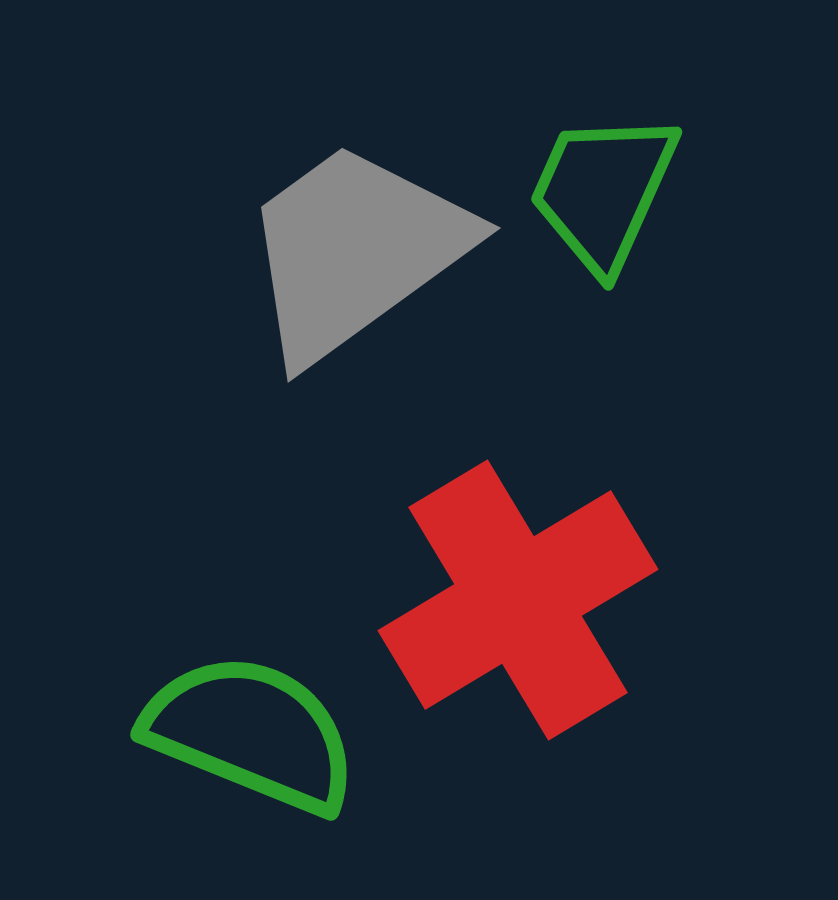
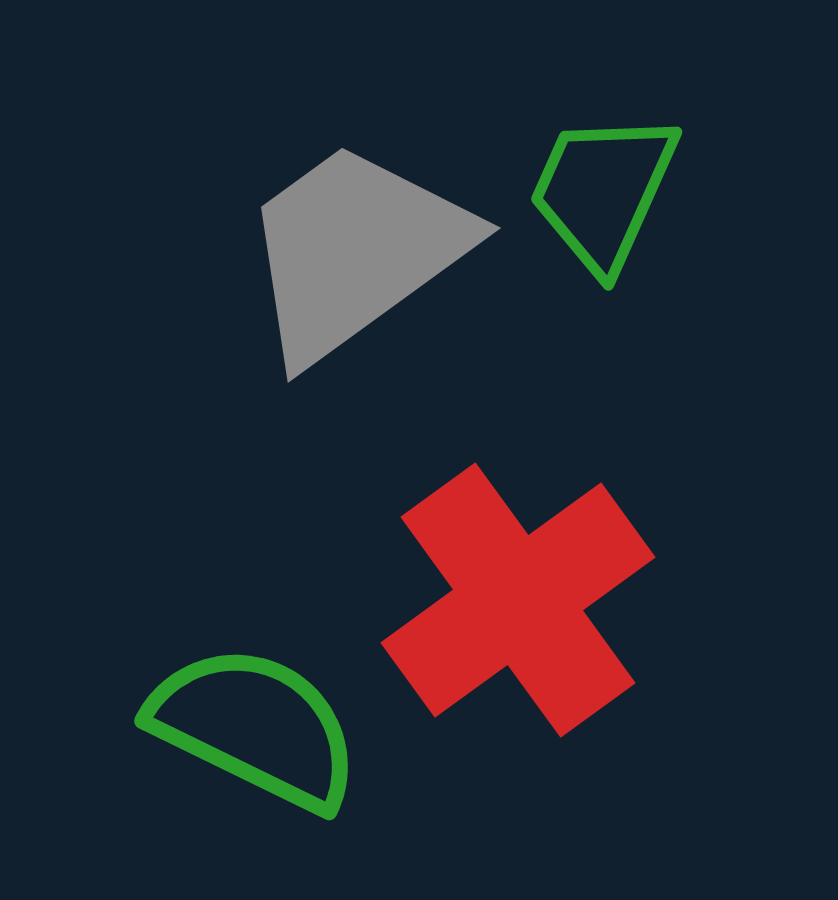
red cross: rotated 5 degrees counterclockwise
green semicircle: moved 4 px right, 6 px up; rotated 4 degrees clockwise
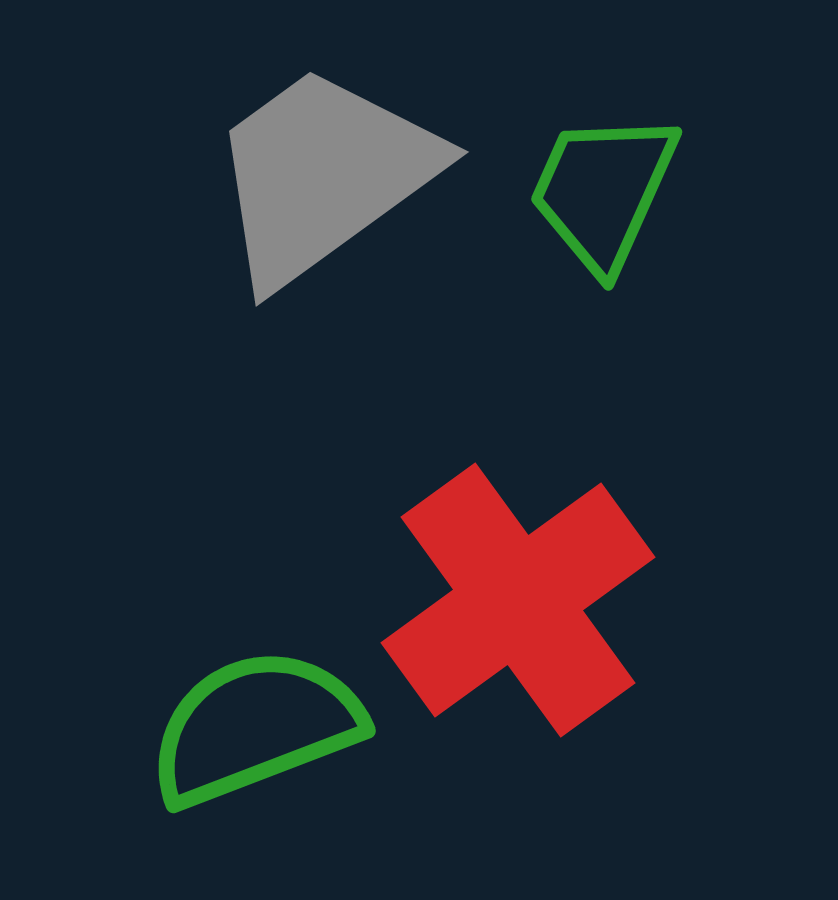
gray trapezoid: moved 32 px left, 76 px up
green semicircle: rotated 47 degrees counterclockwise
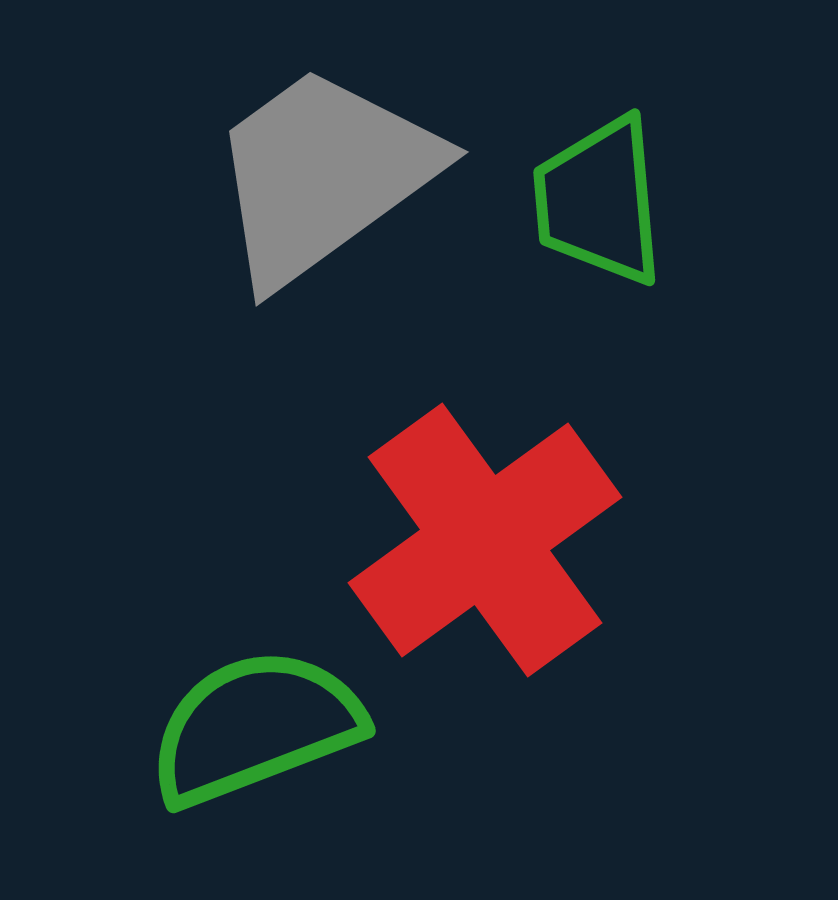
green trapezoid: moved 4 px left, 10 px down; rotated 29 degrees counterclockwise
red cross: moved 33 px left, 60 px up
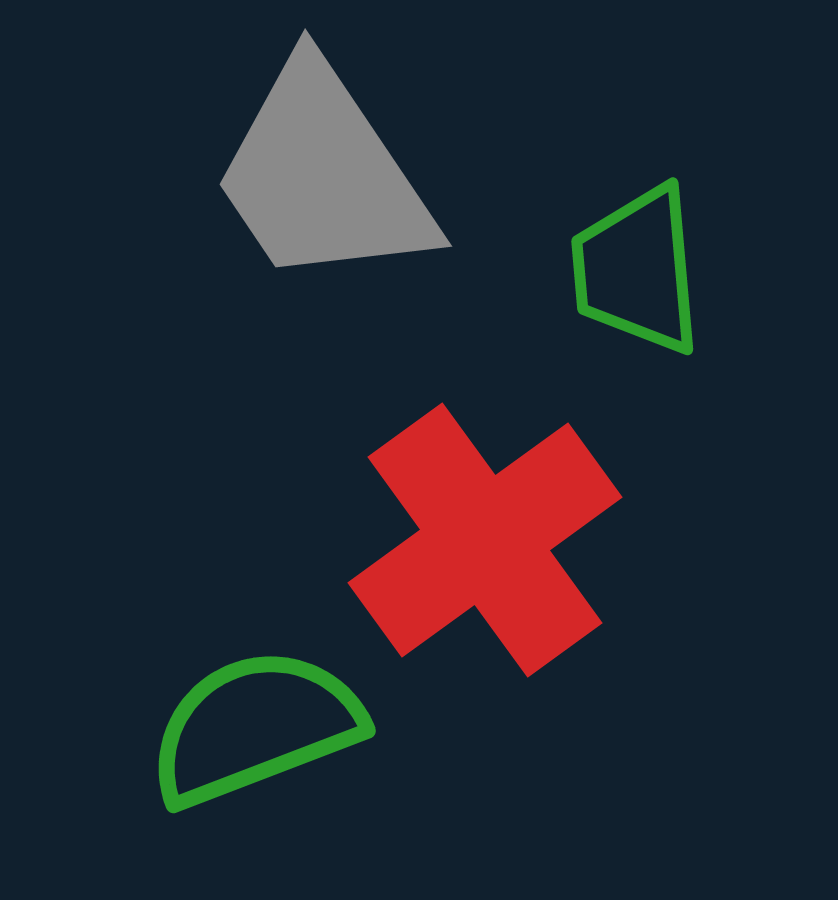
gray trapezoid: rotated 88 degrees counterclockwise
green trapezoid: moved 38 px right, 69 px down
